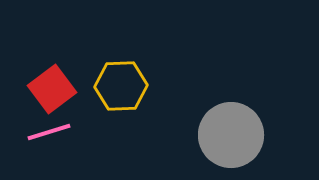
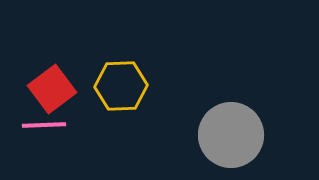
pink line: moved 5 px left, 7 px up; rotated 15 degrees clockwise
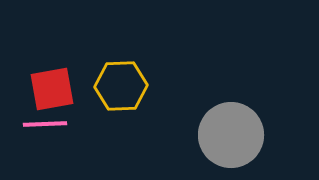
red square: rotated 27 degrees clockwise
pink line: moved 1 px right, 1 px up
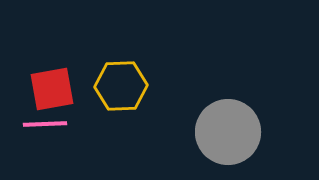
gray circle: moved 3 px left, 3 px up
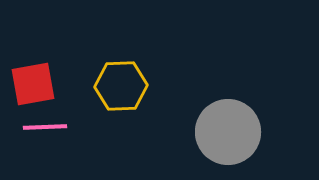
red square: moved 19 px left, 5 px up
pink line: moved 3 px down
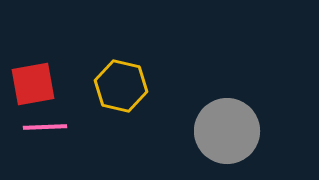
yellow hexagon: rotated 15 degrees clockwise
gray circle: moved 1 px left, 1 px up
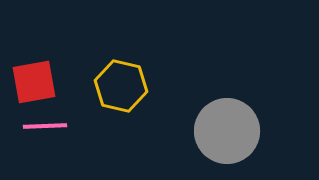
red square: moved 1 px right, 2 px up
pink line: moved 1 px up
